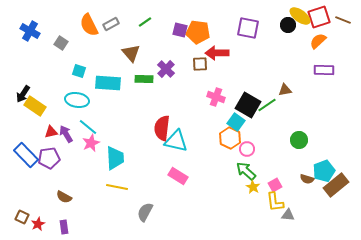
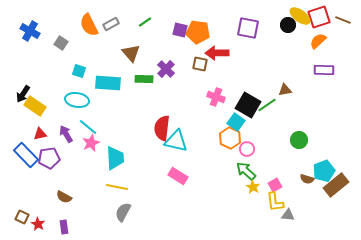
brown square at (200, 64): rotated 14 degrees clockwise
red triangle at (51, 132): moved 11 px left, 2 px down
gray semicircle at (145, 212): moved 22 px left
red star at (38, 224): rotated 16 degrees counterclockwise
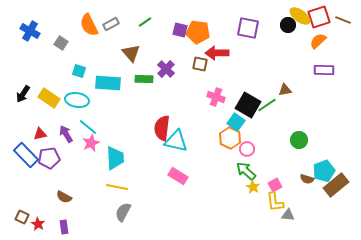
yellow rectangle at (35, 106): moved 14 px right, 8 px up
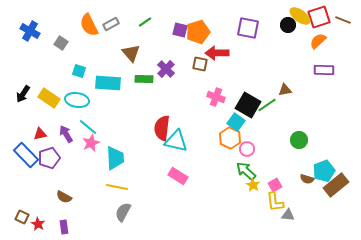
orange pentagon at (198, 32): rotated 25 degrees counterclockwise
purple pentagon at (49, 158): rotated 10 degrees counterclockwise
yellow star at (253, 187): moved 2 px up
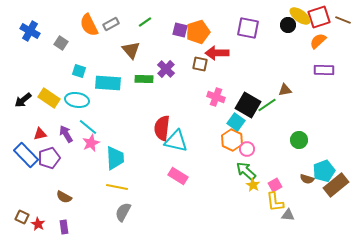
brown triangle at (131, 53): moved 3 px up
black arrow at (23, 94): moved 6 px down; rotated 18 degrees clockwise
orange hexagon at (230, 138): moved 2 px right, 2 px down
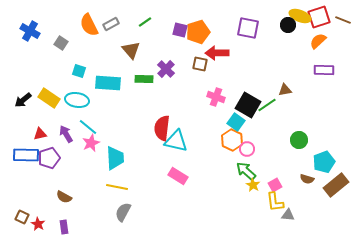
yellow ellipse at (300, 16): rotated 15 degrees counterclockwise
blue rectangle at (26, 155): rotated 45 degrees counterclockwise
cyan pentagon at (324, 171): moved 9 px up
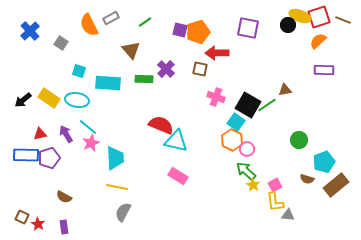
gray rectangle at (111, 24): moved 6 px up
blue cross at (30, 31): rotated 18 degrees clockwise
brown square at (200, 64): moved 5 px down
red semicircle at (162, 128): moved 1 px left, 3 px up; rotated 105 degrees clockwise
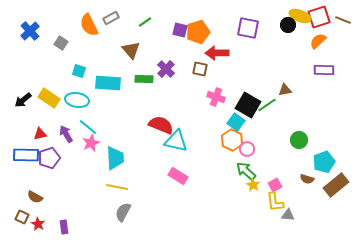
brown semicircle at (64, 197): moved 29 px left
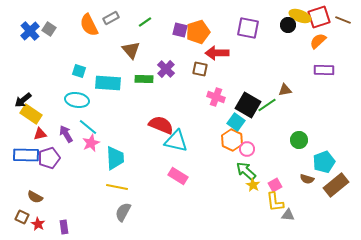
gray square at (61, 43): moved 12 px left, 14 px up
yellow rectangle at (49, 98): moved 18 px left, 16 px down
